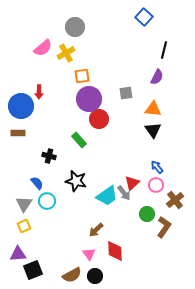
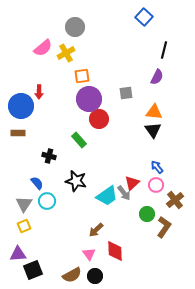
orange triangle: moved 1 px right, 3 px down
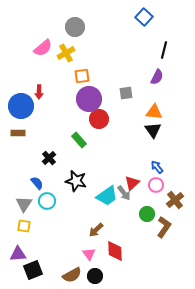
black cross: moved 2 px down; rotated 32 degrees clockwise
yellow square: rotated 32 degrees clockwise
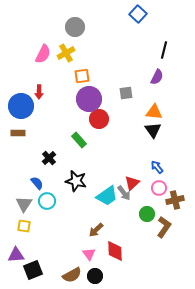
blue square: moved 6 px left, 3 px up
pink semicircle: moved 6 px down; rotated 24 degrees counterclockwise
pink circle: moved 3 px right, 3 px down
brown cross: rotated 24 degrees clockwise
purple triangle: moved 2 px left, 1 px down
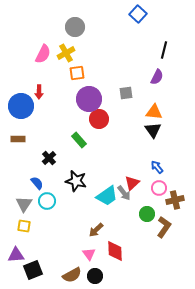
orange square: moved 5 px left, 3 px up
brown rectangle: moved 6 px down
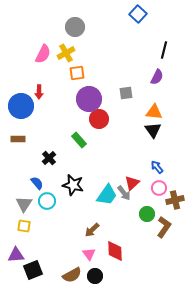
black star: moved 3 px left, 4 px down
cyan trapezoid: moved 1 px up; rotated 20 degrees counterclockwise
brown arrow: moved 4 px left
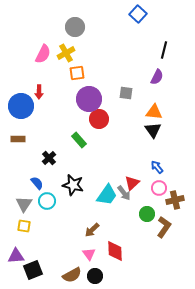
gray square: rotated 16 degrees clockwise
purple triangle: moved 1 px down
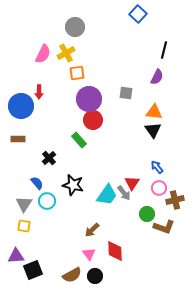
red circle: moved 6 px left, 1 px down
red triangle: rotated 14 degrees counterclockwise
brown L-shape: rotated 75 degrees clockwise
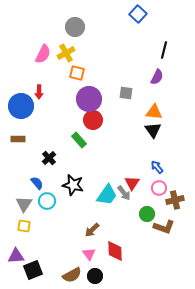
orange square: rotated 21 degrees clockwise
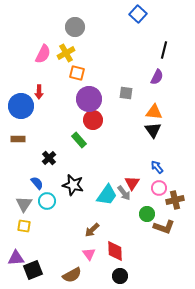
purple triangle: moved 2 px down
black circle: moved 25 px right
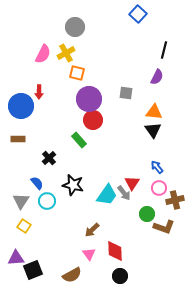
gray triangle: moved 3 px left, 3 px up
yellow square: rotated 24 degrees clockwise
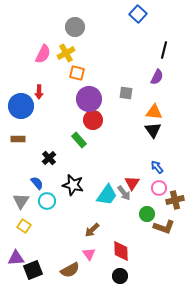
red diamond: moved 6 px right
brown semicircle: moved 2 px left, 5 px up
